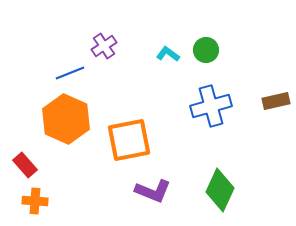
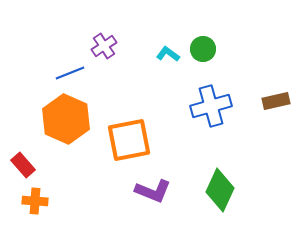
green circle: moved 3 px left, 1 px up
red rectangle: moved 2 px left
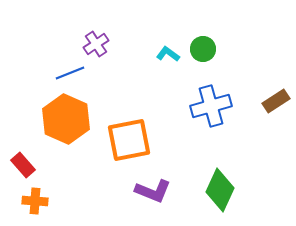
purple cross: moved 8 px left, 2 px up
brown rectangle: rotated 20 degrees counterclockwise
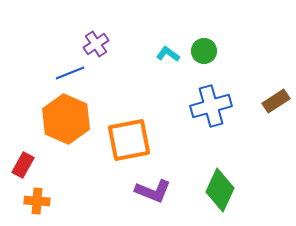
green circle: moved 1 px right, 2 px down
red rectangle: rotated 70 degrees clockwise
orange cross: moved 2 px right
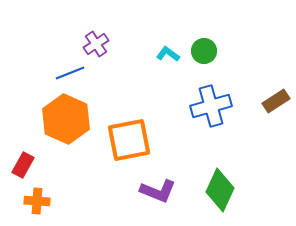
purple L-shape: moved 5 px right
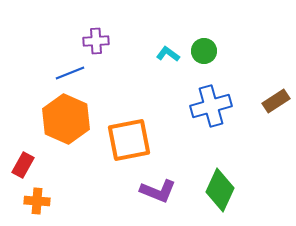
purple cross: moved 3 px up; rotated 30 degrees clockwise
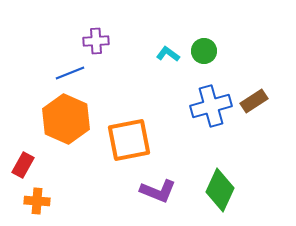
brown rectangle: moved 22 px left
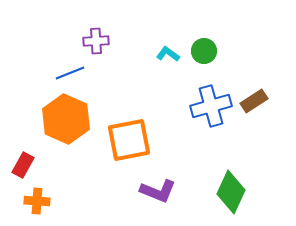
green diamond: moved 11 px right, 2 px down
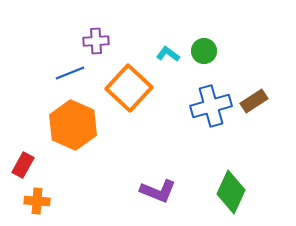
orange hexagon: moved 7 px right, 6 px down
orange square: moved 52 px up; rotated 36 degrees counterclockwise
